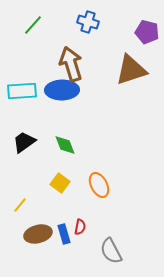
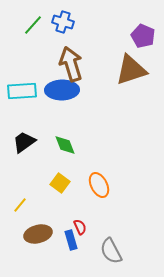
blue cross: moved 25 px left
purple pentagon: moved 4 px left, 4 px down; rotated 10 degrees clockwise
red semicircle: rotated 35 degrees counterclockwise
blue rectangle: moved 7 px right, 6 px down
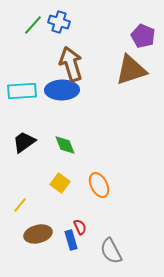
blue cross: moved 4 px left
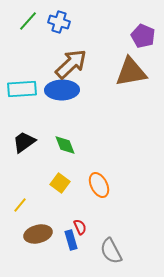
green line: moved 5 px left, 4 px up
brown arrow: rotated 64 degrees clockwise
brown triangle: moved 2 px down; rotated 8 degrees clockwise
cyan rectangle: moved 2 px up
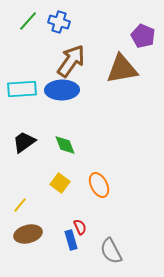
brown arrow: moved 3 px up; rotated 12 degrees counterclockwise
brown triangle: moved 9 px left, 3 px up
brown ellipse: moved 10 px left
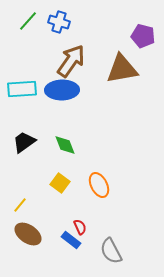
purple pentagon: rotated 10 degrees counterclockwise
brown ellipse: rotated 48 degrees clockwise
blue rectangle: rotated 36 degrees counterclockwise
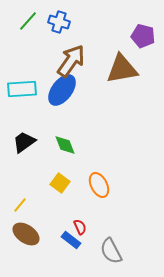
blue ellipse: rotated 52 degrees counterclockwise
brown ellipse: moved 2 px left
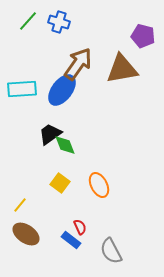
brown arrow: moved 7 px right, 3 px down
black trapezoid: moved 26 px right, 8 px up
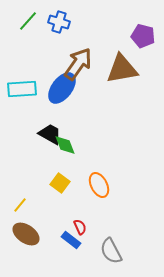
blue ellipse: moved 2 px up
black trapezoid: rotated 65 degrees clockwise
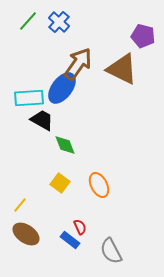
blue cross: rotated 25 degrees clockwise
brown triangle: rotated 36 degrees clockwise
cyan rectangle: moved 7 px right, 9 px down
black trapezoid: moved 8 px left, 14 px up
blue rectangle: moved 1 px left
